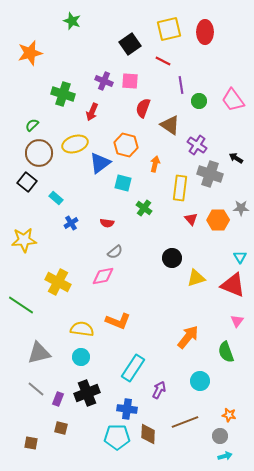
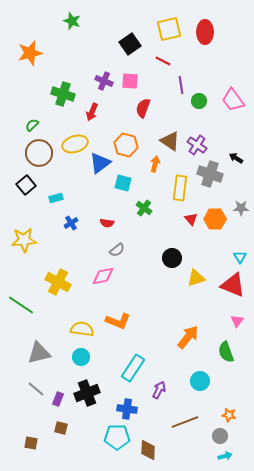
brown triangle at (170, 125): moved 16 px down
black square at (27, 182): moved 1 px left, 3 px down; rotated 12 degrees clockwise
cyan rectangle at (56, 198): rotated 56 degrees counterclockwise
orange hexagon at (218, 220): moved 3 px left, 1 px up
gray semicircle at (115, 252): moved 2 px right, 2 px up
brown diamond at (148, 434): moved 16 px down
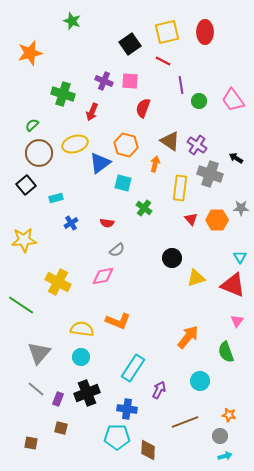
yellow square at (169, 29): moved 2 px left, 3 px down
orange hexagon at (215, 219): moved 2 px right, 1 px down
gray triangle at (39, 353): rotated 35 degrees counterclockwise
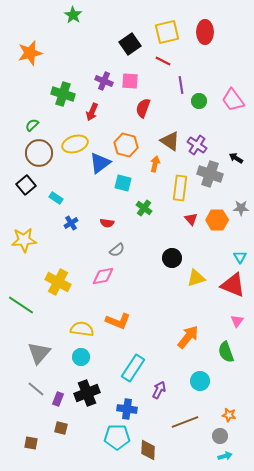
green star at (72, 21): moved 1 px right, 6 px up; rotated 12 degrees clockwise
cyan rectangle at (56, 198): rotated 48 degrees clockwise
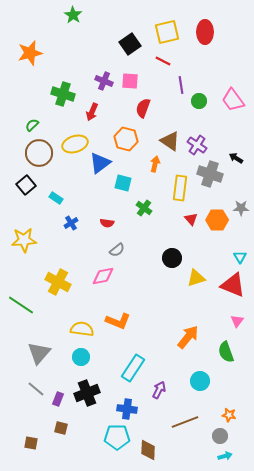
orange hexagon at (126, 145): moved 6 px up
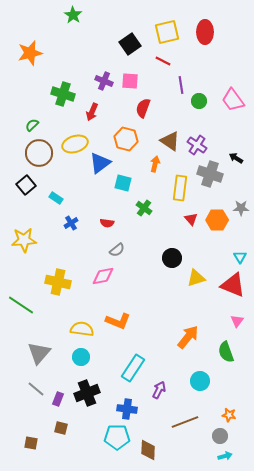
yellow cross at (58, 282): rotated 15 degrees counterclockwise
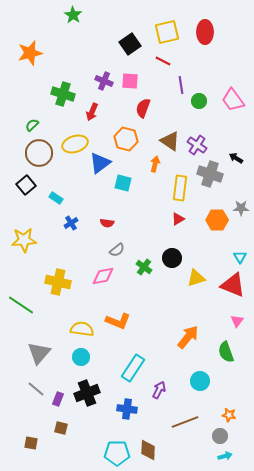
green cross at (144, 208): moved 59 px down
red triangle at (191, 219): moved 13 px left; rotated 40 degrees clockwise
cyan pentagon at (117, 437): moved 16 px down
